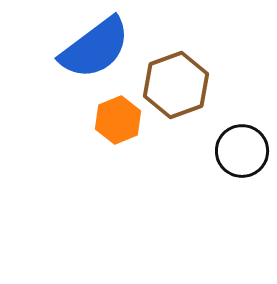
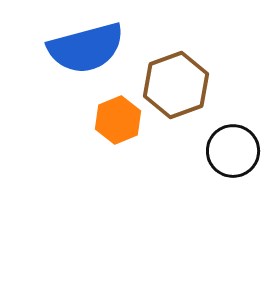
blue semicircle: moved 9 px left; rotated 22 degrees clockwise
black circle: moved 9 px left
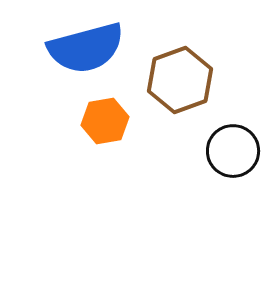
brown hexagon: moved 4 px right, 5 px up
orange hexagon: moved 13 px left, 1 px down; rotated 12 degrees clockwise
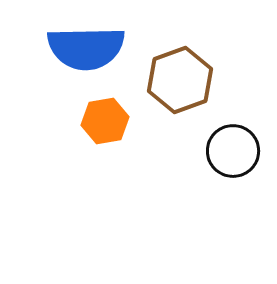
blue semicircle: rotated 14 degrees clockwise
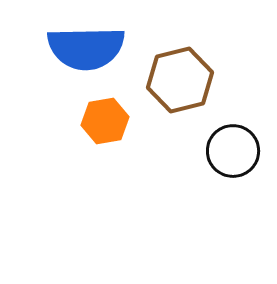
brown hexagon: rotated 6 degrees clockwise
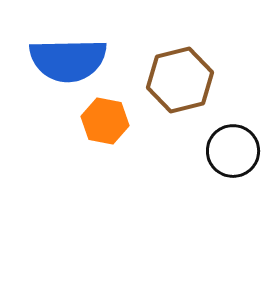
blue semicircle: moved 18 px left, 12 px down
orange hexagon: rotated 21 degrees clockwise
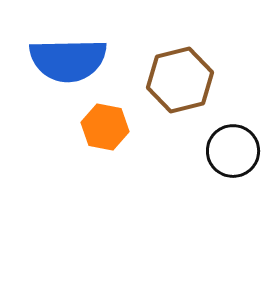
orange hexagon: moved 6 px down
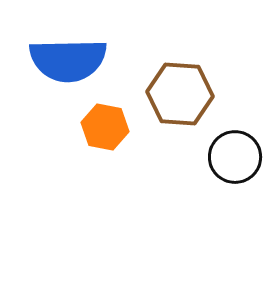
brown hexagon: moved 14 px down; rotated 18 degrees clockwise
black circle: moved 2 px right, 6 px down
